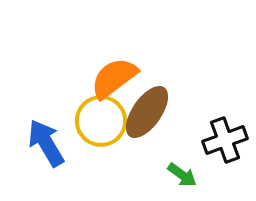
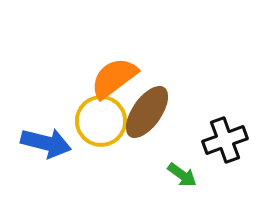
blue arrow: rotated 135 degrees clockwise
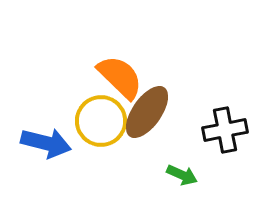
orange semicircle: moved 6 px right, 1 px up; rotated 81 degrees clockwise
black cross: moved 10 px up; rotated 9 degrees clockwise
green arrow: rotated 12 degrees counterclockwise
